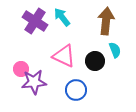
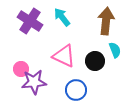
purple cross: moved 5 px left
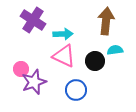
cyan arrow: moved 1 px right, 17 px down; rotated 126 degrees clockwise
purple cross: moved 3 px right, 1 px up
cyan semicircle: rotated 77 degrees counterclockwise
purple star: rotated 15 degrees counterclockwise
